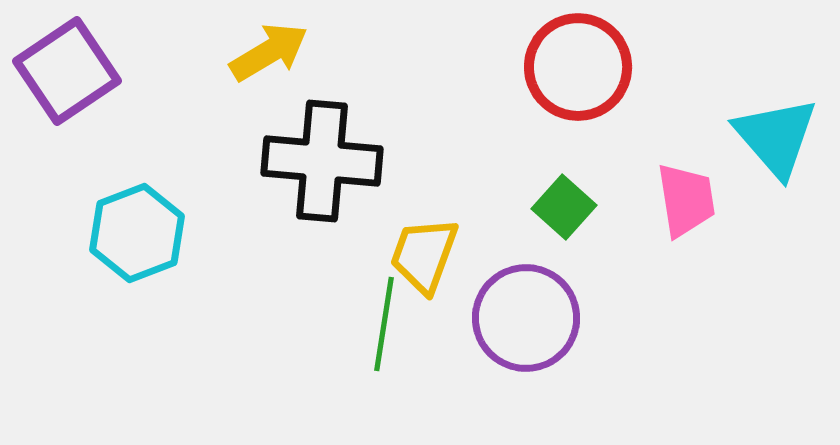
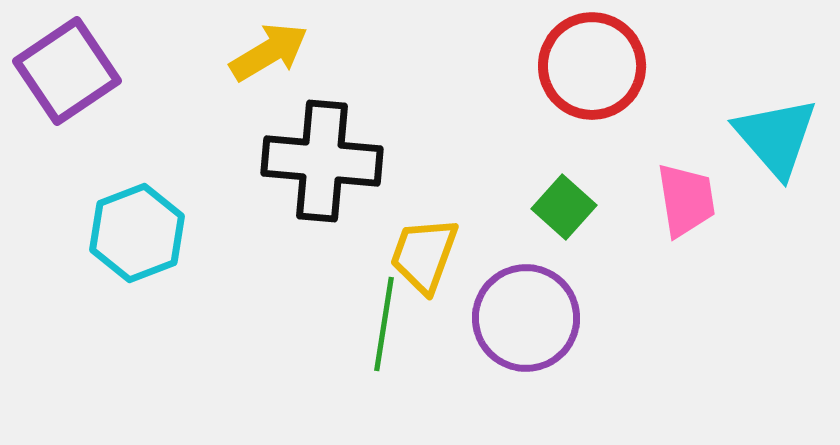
red circle: moved 14 px right, 1 px up
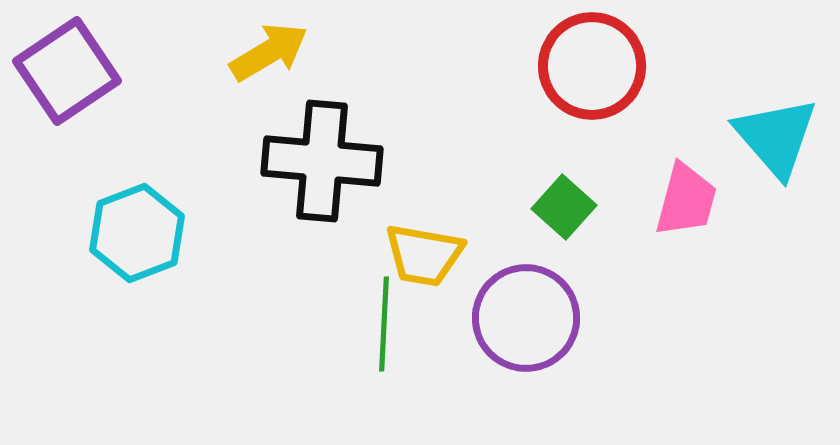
pink trapezoid: rotated 24 degrees clockwise
yellow trapezoid: rotated 100 degrees counterclockwise
green line: rotated 6 degrees counterclockwise
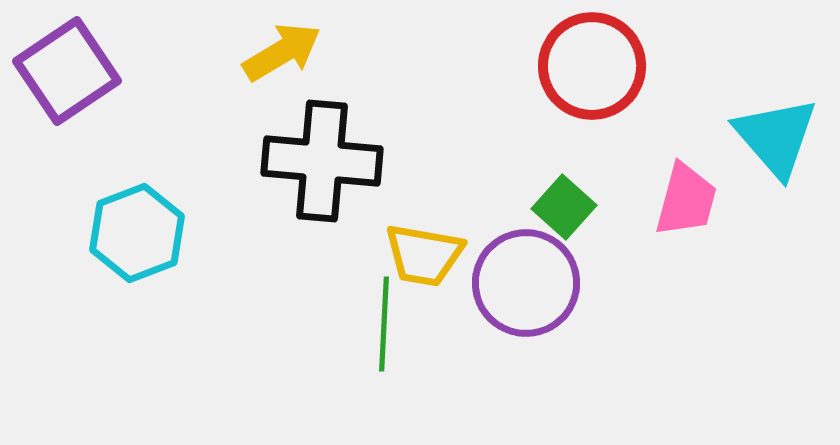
yellow arrow: moved 13 px right
purple circle: moved 35 px up
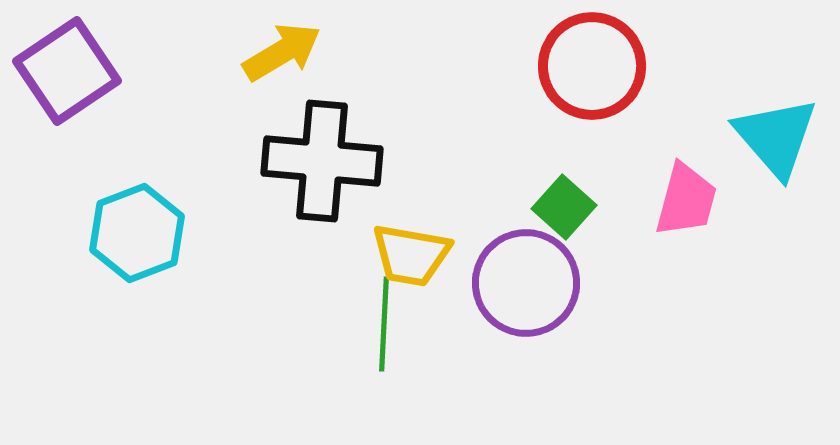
yellow trapezoid: moved 13 px left
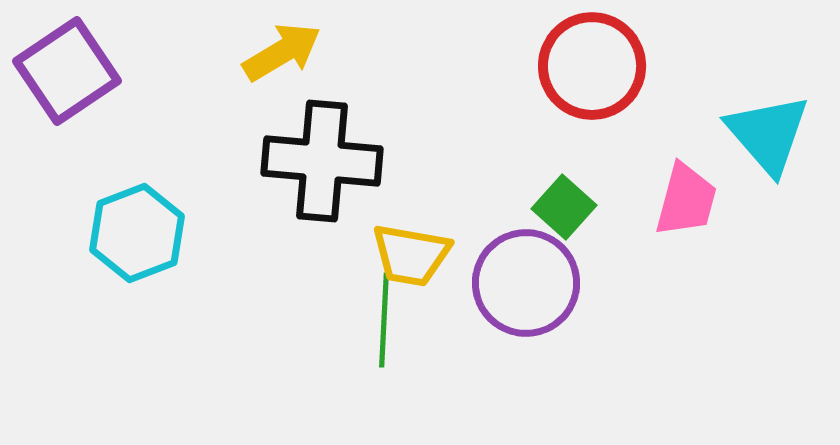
cyan triangle: moved 8 px left, 3 px up
green line: moved 4 px up
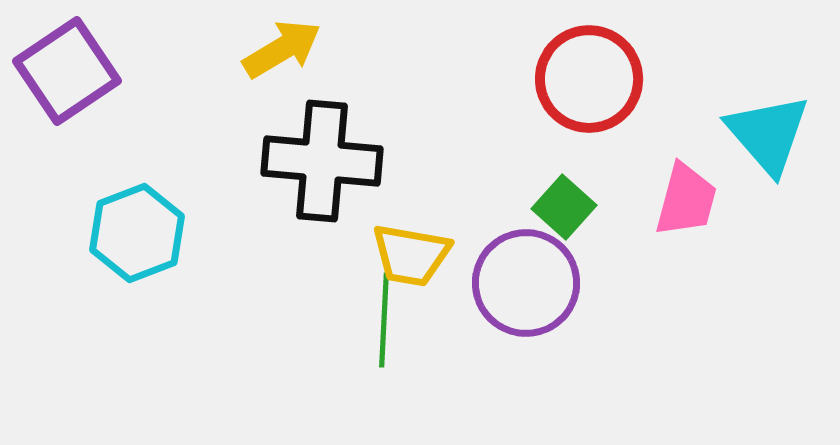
yellow arrow: moved 3 px up
red circle: moved 3 px left, 13 px down
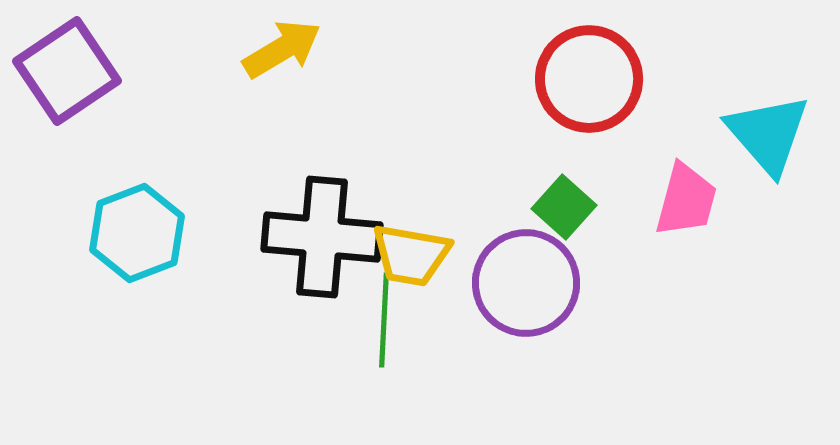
black cross: moved 76 px down
